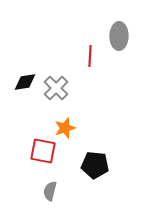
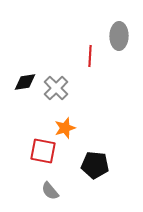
gray semicircle: rotated 54 degrees counterclockwise
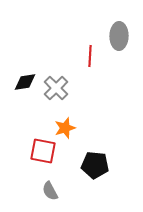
gray semicircle: rotated 12 degrees clockwise
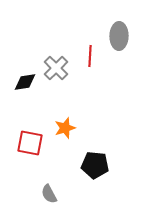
gray cross: moved 20 px up
red square: moved 13 px left, 8 px up
gray semicircle: moved 1 px left, 3 px down
